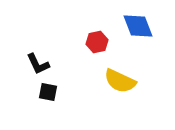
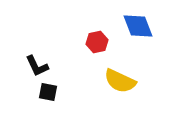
black L-shape: moved 1 px left, 2 px down
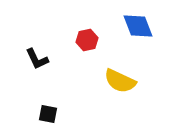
red hexagon: moved 10 px left, 2 px up
black L-shape: moved 7 px up
black square: moved 22 px down
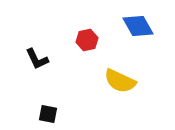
blue diamond: rotated 8 degrees counterclockwise
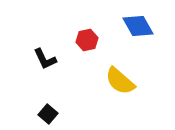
black L-shape: moved 8 px right
yellow semicircle: rotated 16 degrees clockwise
black square: rotated 30 degrees clockwise
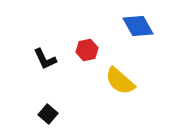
red hexagon: moved 10 px down
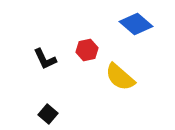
blue diamond: moved 2 px left, 2 px up; rotated 20 degrees counterclockwise
yellow semicircle: moved 4 px up
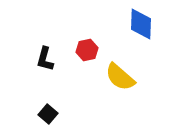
blue diamond: moved 5 px right; rotated 52 degrees clockwise
black L-shape: rotated 40 degrees clockwise
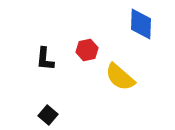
black L-shape: rotated 10 degrees counterclockwise
black square: moved 1 px down
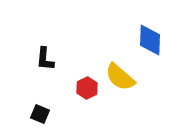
blue diamond: moved 9 px right, 16 px down
red hexagon: moved 38 px down; rotated 15 degrees counterclockwise
black square: moved 8 px left, 1 px up; rotated 18 degrees counterclockwise
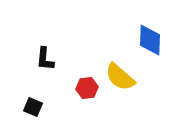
red hexagon: rotated 20 degrees clockwise
black square: moved 7 px left, 7 px up
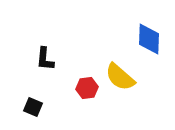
blue diamond: moved 1 px left, 1 px up
